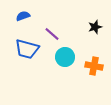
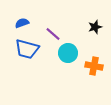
blue semicircle: moved 1 px left, 7 px down
purple line: moved 1 px right
cyan circle: moved 3 px right, 4 px up
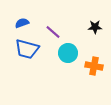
black star: rotated 16 degrees clockwise
purple line: moved 2 px up
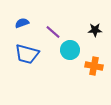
black star: moved 3 px down
blue trapezoid: moved 5 px down
cyan circle: moved 2 px right, 3 px up
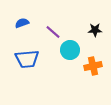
blue trapezoid: moved 5 px down; rotated 20 degrees counterclockwise
orange cross: moved 1 px left; rotated 24 degrees counterclockwise
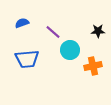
black star: moved 3 px right, 1 px down
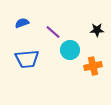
black star: moved 1 px left, 1 px up
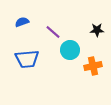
blue semicircle: moved 1 px up
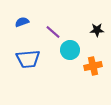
blue trapezoid: moved 1 px right
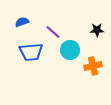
blue trapezoid: moved 3 px right, 7 px up
